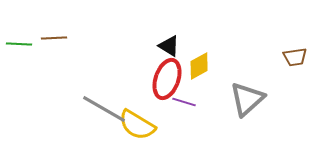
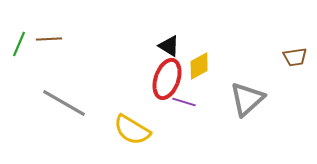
brown line: moved 5 px left, 1 px down
green line: rotated 70 degrees counterclockwise
gray line: moved 40 px left, 6 px up
yellow semicircle: moved 5 px left, 5 px down
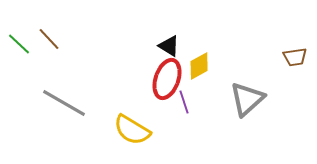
brown line: rotated 50 degrees clockwise
green line: rotated 70 degrees counterclockwise
purple line: rotated 55 degrees clockwise
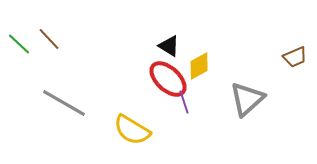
brown trapezoid: rotated 15 degrees counterclockwise
red ellipse: moved 1 px right; rotated 66 degrees counterclockwise
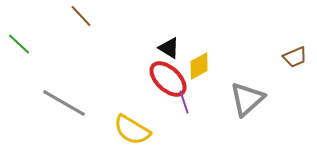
brown line: moved 32 px right, 23 px up
black triangle: moved 2 px down
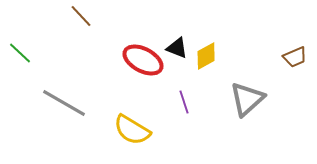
green line: moved 1 px right, 9 px down
black triangle: moved 8 px right; rotated 10 degrees counterclockwise
yellow diamond: moved 7 px right, 10 px up
red ellipse: moved 25 px left, 19 px up; rotated 15 degrees counterclockwise
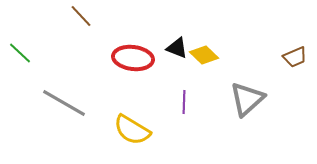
yellow diamond: moved 2 px left, 1 px up; rotated 72 degrees clockwise
red ellipse: moved 10 px left, 2 px up; rotated 21 degrees counterclockwise
purple line: rotated 20 degrees clockwise
